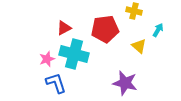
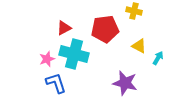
cyan arrow: moved 28 px down
yellow triangle: rotated 14 degrees counterclockwise
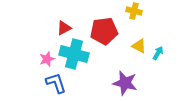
red pentagon: moved 1 px left, 2 px down
cyan arrow: moved 5 px up
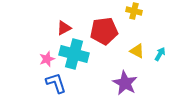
yellow triangle: moved 2 px left, 5 px down
cyan arrow: moved 2 px right, 1 px down
purple star: rotated 15 degrees clockwise
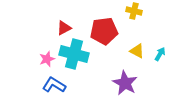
blue L-shape: moved 2 px left, 2 px down; rotated 40 degrees counterclockwise
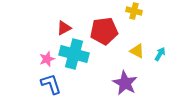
blue L-shape: moved 3 px left, 1 px up; rotated 40 degrees clockwise
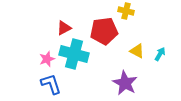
yellow cross: moved 8 px left
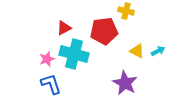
cyan arrow: moved 2 px left, 3 px up; rotated 32 degrees clockwise
